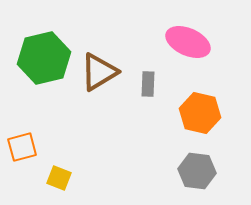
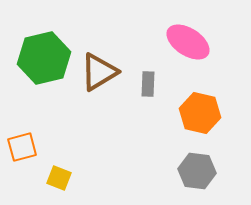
pink ellipse: rotated 9 degrees clockwise
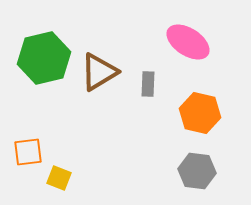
orange square: moved 6 px right, 5 px down; rotated 8 degrees clockwise
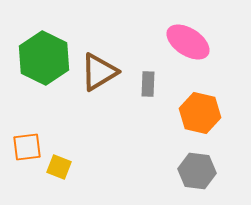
green hexagon: rotated 21 degrees counterclockwise
orange square: moved 1 px left, 5 px up
yellow square: moved 11 px up
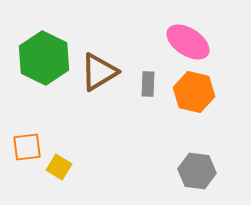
orange hexagon: moved 6 px left, 21 px up
yellow square: rotated 10 degrees clockwise
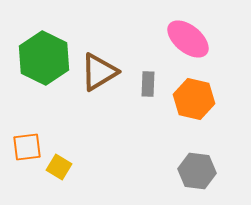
pink ellipse: moved 3 px up; rotated 6 degrees clockwise
orange hexagon: moved 7 px down
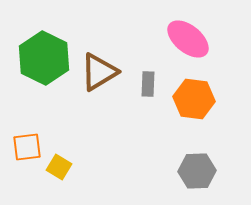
orange hexagon: rotated 6 degrees counterclockwise
gray hexagon: rotated 9 degrees counterclockwise
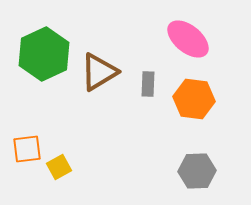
green hexagon: moved 4 px up; rotated 9 degrees clockwise
orange square: moved 2 px down
yellow square: rotated 30 degrees clockwise
